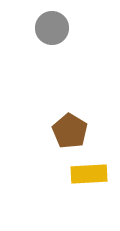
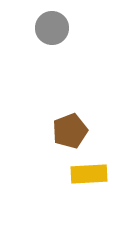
brown pentagon: rotated 20 degrees clockwise
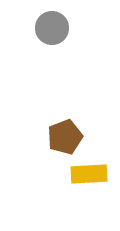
brown pentagon: moved 5 px left, 6 px down
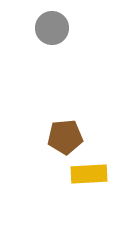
brown pentagon: rotated 16 degrees clockwise
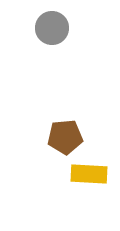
yellow rectangle: rotated 6 degrees clockwise
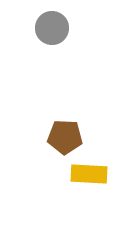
brown pentagon: rotated 8 degrees clockwise
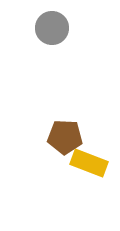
yellow rectangle: moved 11 px up; rotated 18 degrees clockwise
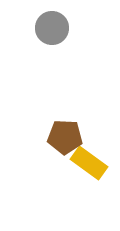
yellow rectangle: rotated 15 degrees clockwise
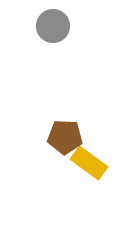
gray circle: moved 1 px right, 2 px up
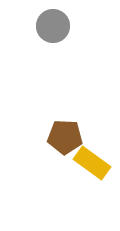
yellow rectangle: moved 3 px right
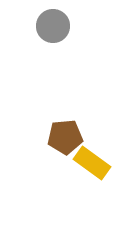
brown pentagon: rotated 8 degrees counterclockwise
